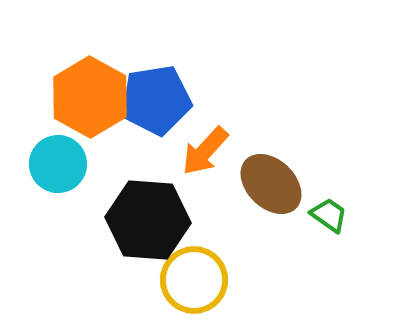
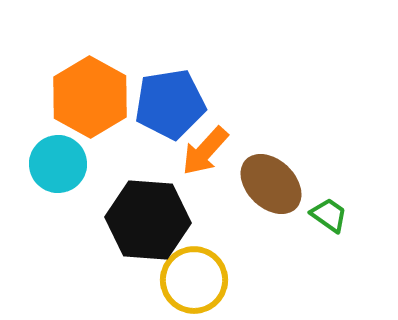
blue pentagon: moved 14 px right, 4 px down
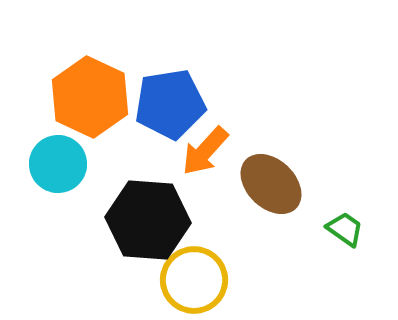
orange hexagon: rotated 4 degrees counterclockwise
green trapezoid: moved 16 px right, 14 px down
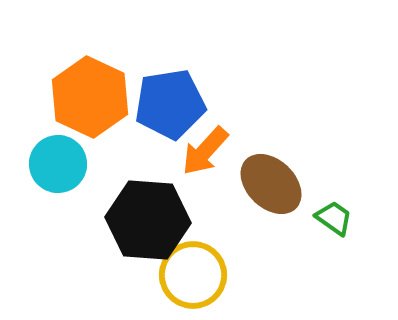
green trapezoid: moved 11 px left, 11 px up
yellow circle: moved 1 px left, 5 px up
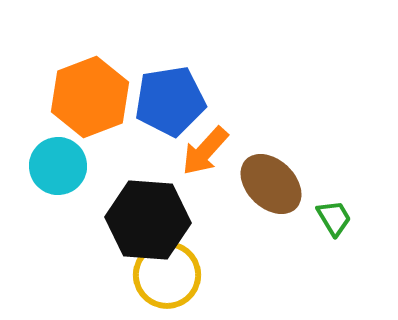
orange hexagon: rotated 14 degrees clockwise
blue pentagon: moved 3 px up
cyan circle: moved 2 px down
green trapezoid: rotated 24 degrees clockwise
yellow circle: moved 26 px left
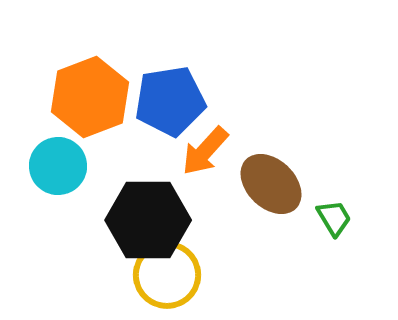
black hexagon: rotated 4 degrees counterclockwise
